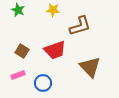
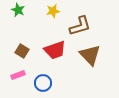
yellow star: moved 1 px down; rotated 16 degrees counterclockwise
brown triangle: moved 12 px up
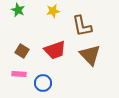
brown L-shape: moved 2 px right; rotated 95 degrees clockwise
pink rectangle: moved 1 px right, 1 px up; rotated 24 degrees clockwise
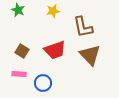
brown L-shape: moved 1 px right, 1 px down
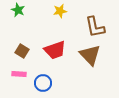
yellow star: moved 7 px right
brown L-shape: moved 12 px right
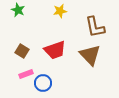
pink rectangle: moved 7 px right; rotated 24 degrees counterclockwise
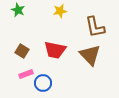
red trapezoid: rotated 30 degrees clockwise
